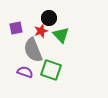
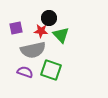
red star: rotated 24 degrees clockwise
gray semicircle: rotated 80 degrees counterclockwise
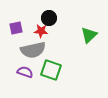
green triangle: moved 28 px right; rotated 30 degrees clockwise
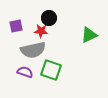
purple square: moved 2 px up
green triangle: rotated 18 degrees clockwise
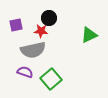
purple square: moved 1 px up
green square: moved 9 px down; rotated 30 degrees clockwise
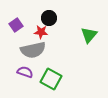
purple square: rotated 24 degrees counterclockwise
red star: moved 1 px down
green triangle: rotated 24 degrees counterclockwise
green square: rotated 20 degrees counterclockwise
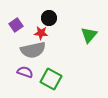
red star: moved 1 px down
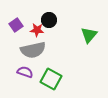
black circle: moved 2 px down
red star: moved 4 px left, 3 px up
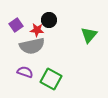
gray semicircle: moved 1 px left, 4 px up
